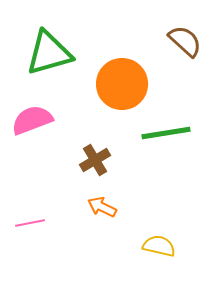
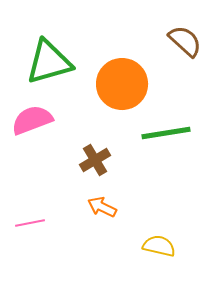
green triangle: moved 9 px down
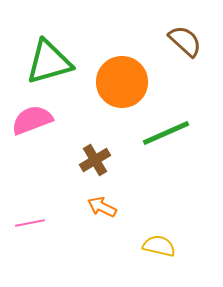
orange circle: moved 2 px up
green line: rotated 15 degrees counterclockwise
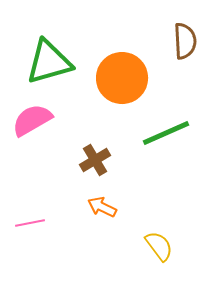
brown semicircle: rotated 45 degrees clockwise
orange circle: moved 4 px up
pink semicircle: rotated 9 degrees counterclockwise
yellow semicircle: rotated 40 degrees clockwise
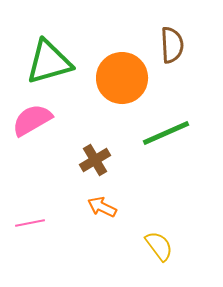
brown semicircle: moved 13 px left, 4 px down
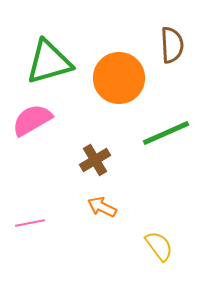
orange circle: moved 3 px left
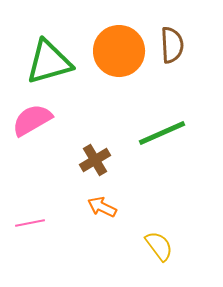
orange circle: moved 27 px up
green line: moved 4 px left
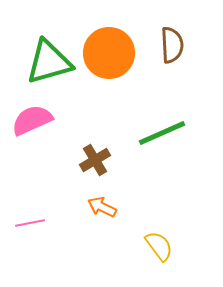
orange circle: moved 10 px left, 2 px down
pink semicircle: rotated 6 degrees clockwise
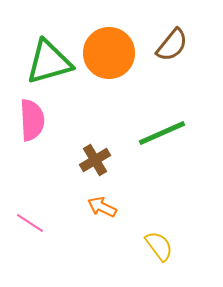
brown semicircle: rotated 42 degrees clockwise
pink semicircle: rotated 111 degrees clockwise
pink line: rotated 44 degrees clockwise
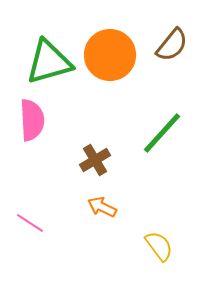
orange circle: moved 1 px right, 2 px down
green line: rotated 24 degrees counterclockwise
